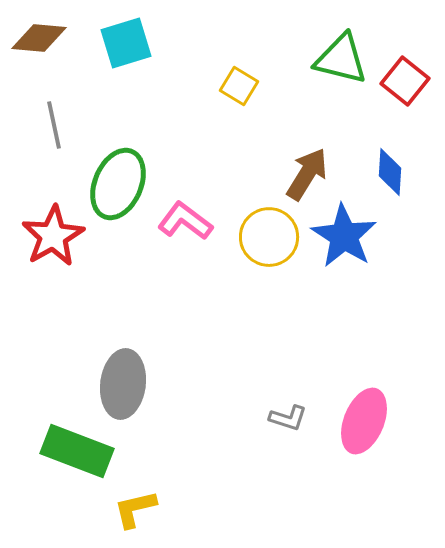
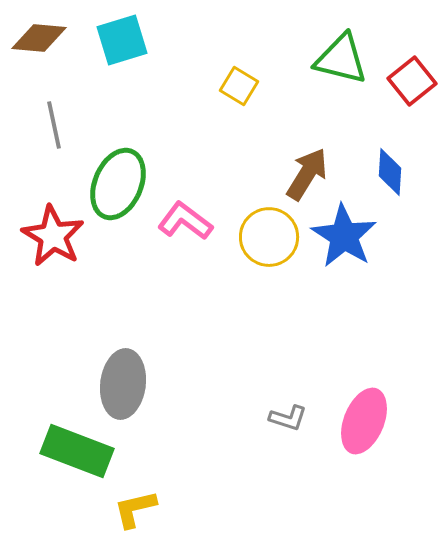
cyan square: moved 4 px left, 3 px up
red square: moved 7 px right; rotated 12 degrees clockwise
red star: rotated 12 degrees counterclockwise
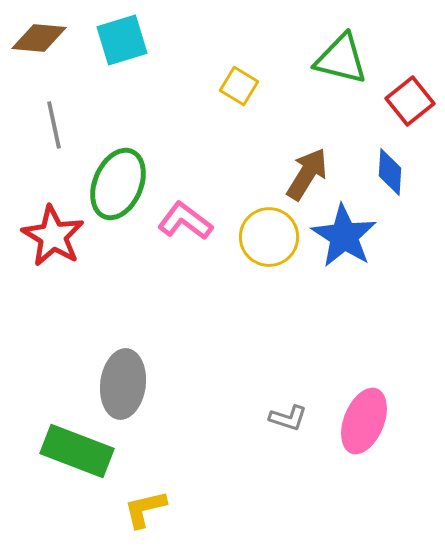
red square: moved 2 px left, 20 px down
yellow L-shape: moved 10 px right
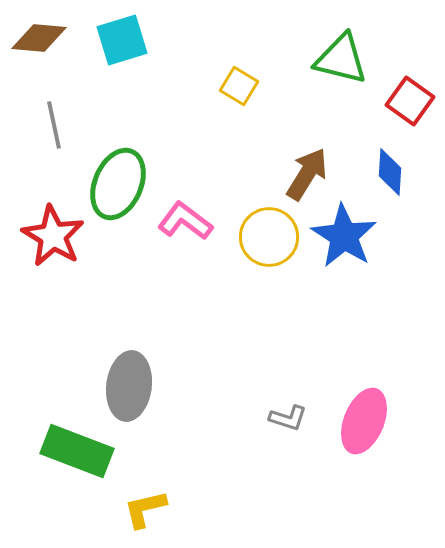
red square: rotated 15 degrees counterclockwise
gray ellipse: moved 6 px right, 2 px down
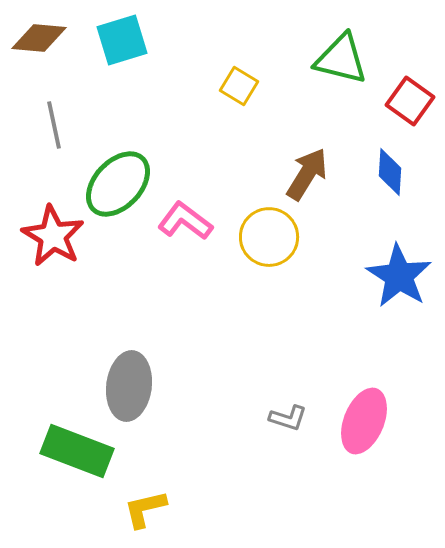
green ellipse: rotated 20 degrees clockwise
blue star: moved 55 px right, 40 px down
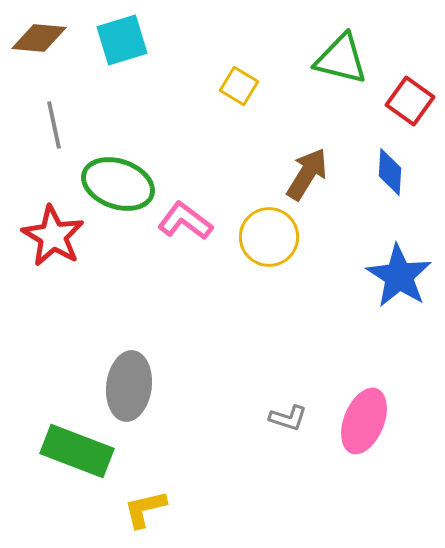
green ellipse: rotated 66 degrees clockwise
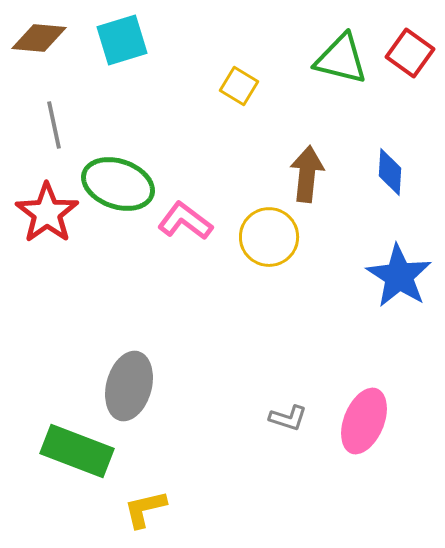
red square: moved 48 px up
brown arrow: rotated 26 degrees counterclockwise
red star: moved 6 px left, 23 px up; rotated 6 degrees clockwise
gray ellipse: rotated 8 degrees clockwise
